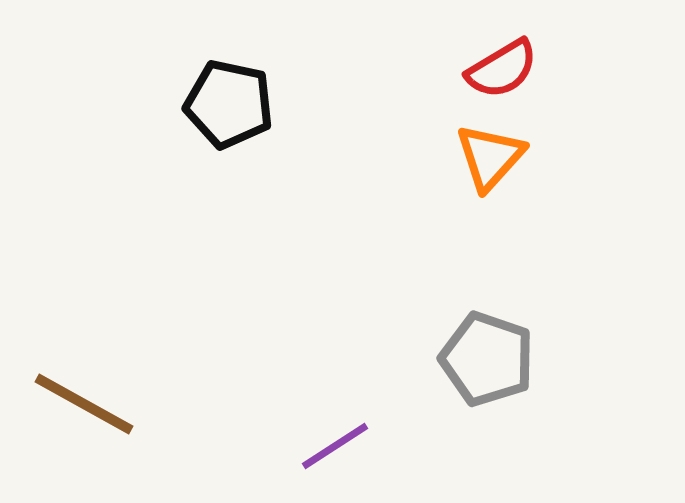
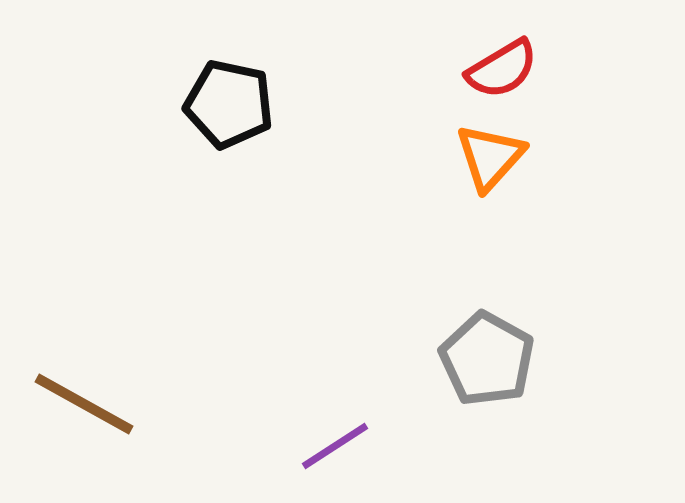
gray pentagon: rotated 10 degrees clockwise
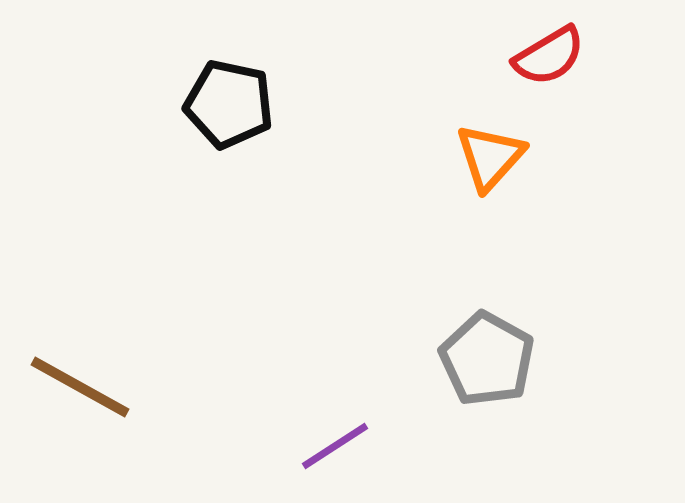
red semicircle: moved 47 px right, 13 px up
brown line: moved 4 px left, 17 px up
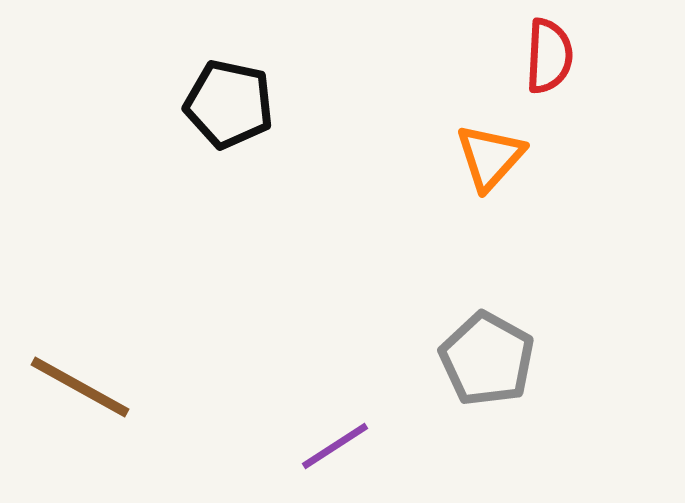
red semicircle: rotated 56 degrees counterclockwise
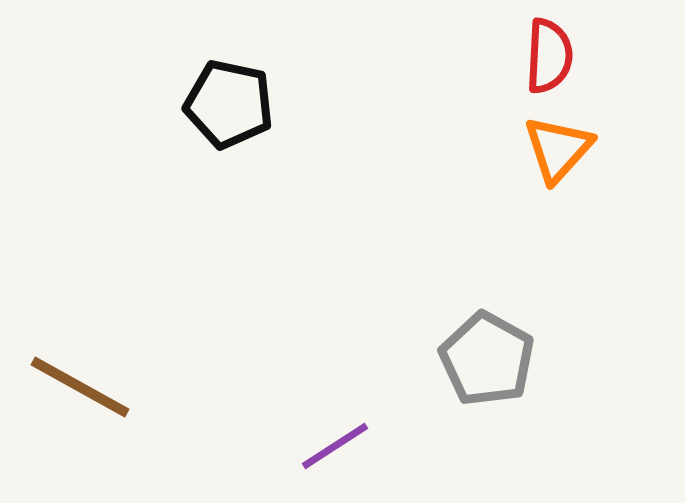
orange triangle: moved 68 px right, 8 px up
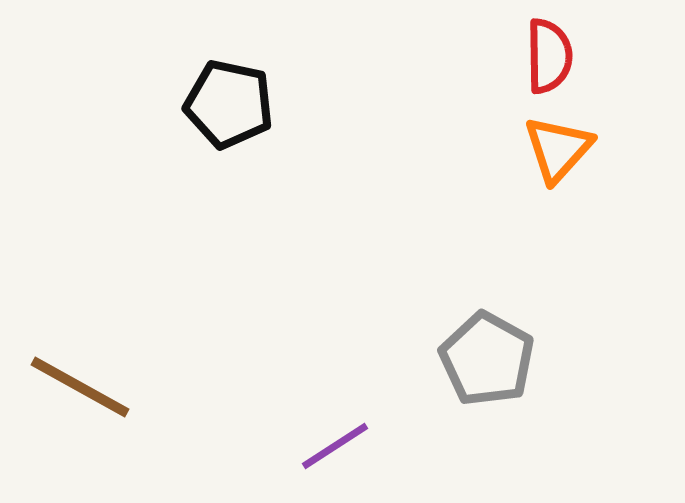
red semicircle: rotated 4 degrees counterclockwise
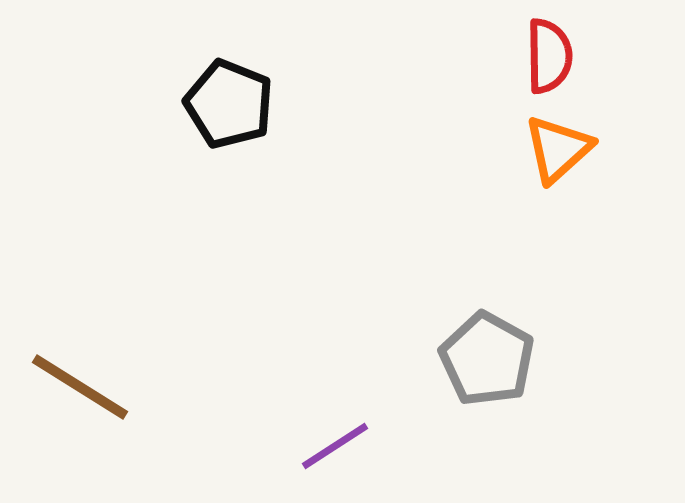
black pentagon: rotated 10 degrees clockwise
orange triangle: rotated 6 degrees clockwise
brown line: rotated 3 degrees clockwise
